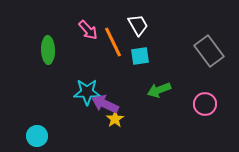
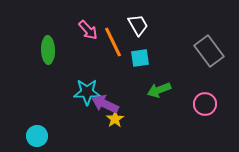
cyan square: moved 2 px down
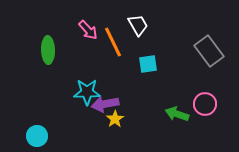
cyan square: moved 8 px right, 6 px down
green arrow: moved 18 px right, 24 px down; rotated 40 degrees clockwise
purple arrow: rotated 36 degrees counterclockwise
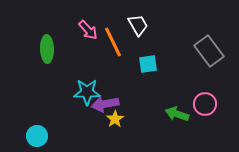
green ellipse: moved 1 px left, 1 px up
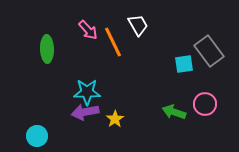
cyan square: moved 36 px right
purple arrow: moved 20 px left, 8 px down
green arrow: moved 3 px left, 2 px up
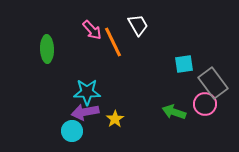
pink arrow: moved 4 px right
gray rectangle: moved 4 px right, 32 px down
cyan circle: moved 35 px right, 5 px up
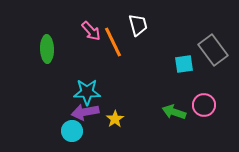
white trapezoid: rotated 15 degrees clockwise
pink arrow: moved 1 px left, 1 px down
gray rectangle: moved 33 px up
pink circle: moved 1 px left, 1 px down
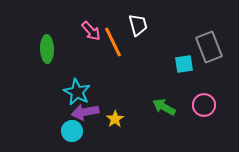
gray rectangle: moved 4 px left, 3 px up; rotated 16 degrees clockwise
cyan star: moved 10 px left; rotated 28 degrees clockwise
green arrow: moved 10 px left, 5 px up; rotated 10 degrees clockwise
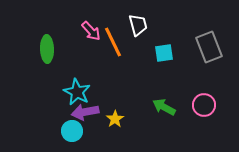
cyan square: moved 20 px left, 11 px up
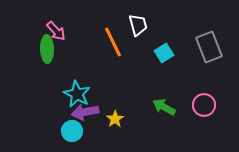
pink arrow: moved 35 px left
cyan square: rotated 24 degrees counterclockwise
cyan star: moved 2 px down
